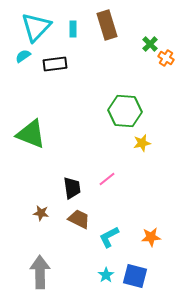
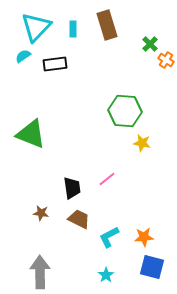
orange cross: moved 2 px down
yellow star: rotated 24 degrees clockwise
orange star: moved 7 px left
blue square: moved 17 px right, 9 px up
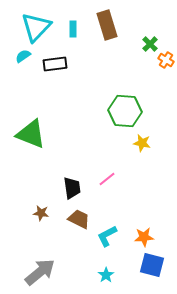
cyan L-shape: moved 2 px left, 1 px up
blue square: moved 2 px up
gray arrow: rotated 52 degrees clockwise
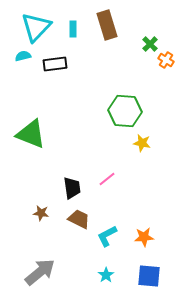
cyan semicircle: rotated 21 degrees clockwise
blue square: moved 3 px left, 11 px down; rotated 10 degrees counterclockwise
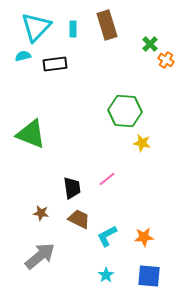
gray arrow: moved 16 px up
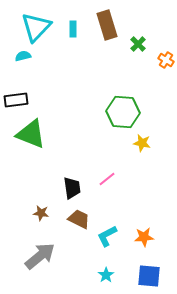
green cross: moved 12 px left
black rectangle: moved 39 px left, 36 px down
green hexagon: moved 2 px left, 1 px down
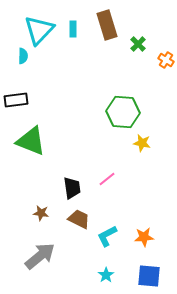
cyan triangle: moved 3 px right, 3 px down
cyan semicircle: rotated 105 degrees clockwise
green triangle: moved 7 px down
